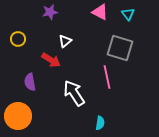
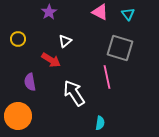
purple star: moved 1 px left; rotated 21 degrees counterclockwise
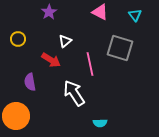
cyan triangle: moved 7 px right, 1 px down
pink line: moved 17 px left, 13 px up
orange circle: moved 2 px left
cyan semicircle: rotated 80 degrees clockwise
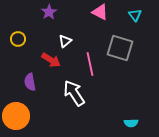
cyan semicircle: moved 31 px right
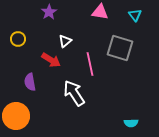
pink triangle: rotated 18 degrees counterclockwise
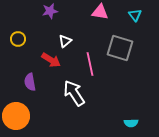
purple star: moved 1 px right, 1 px up; rotated 21 degrees clockwise
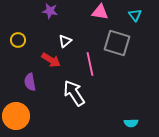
purple star: rotated 21 degrees clockwise
yellow circle: moved 1 px down
gray square: moved 3 px left, 5 px up
